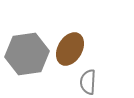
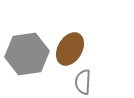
gray semicircle: moved 5 px left
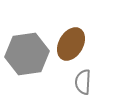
brown ellipse: moved 1 px right, 5 px up
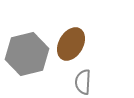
gray hexagon: rotated 6 degrees counterclockwise
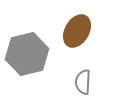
brown ellipse: moved 6 px right, 13 px up
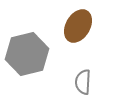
brown ellipse: moved 1 px right, 5 px up
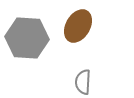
gray hexagon: moved 16 px up; rotated 18 degrees clockwise
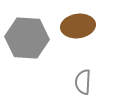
brown ellipse: rotated 52 degrees clockwise
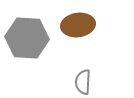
brown ellipse: moved 1 px up
